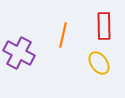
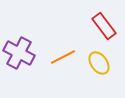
red rectangle: rotated 36 degrees counterclockwise
orange line: moved 22 px down; rotated 50 degrees clockwise
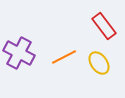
orange line: moved 1 px right
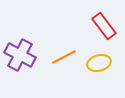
purple cross: moved 1 px right, 2 px down
yellow ellipse: rotated 70 degrees counterclockwise
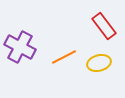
purple cross: moved 8 px up
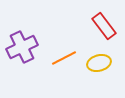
purple cross: moved 2 px right; rotated 36 degrees clockwise
orange line: moved 1 px down
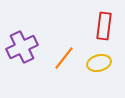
red rectangle: rotated 44 degrees clockwise
orange line: rotated 25 degrees counterclockwise
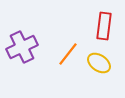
orange line: moved 4 px right, 4 px up
yellow ellipse: rotated 50 degrees clockwise
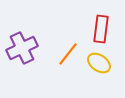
red rectangle: moved 3 px left, 3 px down
purple cross: moved 1 px down
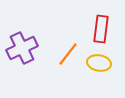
yellow ellipse: rotated 25 degrees counterclockwise
